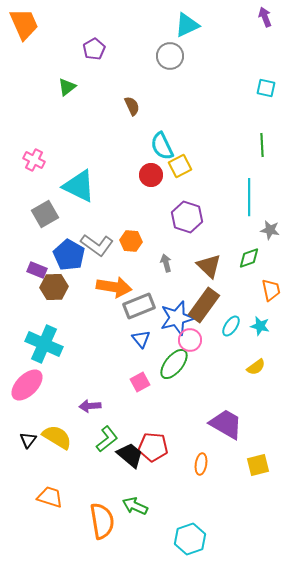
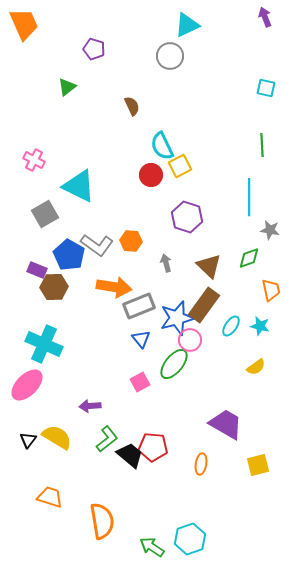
purple pentagon at (94, 49): rotated 25 degrees counterclockwise
green arrow at (135, 506): moved 17 px right, 41 px down; rotated 10 degrees clockwise
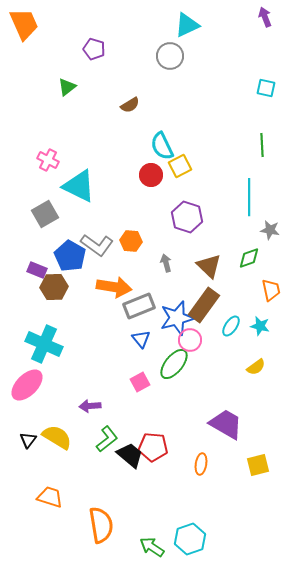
brown semicircle at (132, 106): moved 2 px left, 1 px up; rotated 84 degrees clockwise
pink cross at (34, 160): moved 14 px right
blue pentagon at (69, 255): moved 1 px right, 1 px down
orange semicircle at (102, 521): moved 1 px left, 4 px down
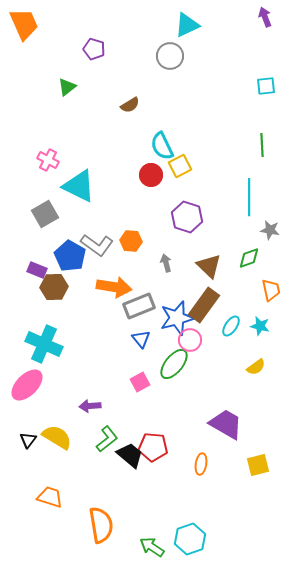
cyan square at (266, 88): moved 2 px up; rotated 18 degrees counterclockwise
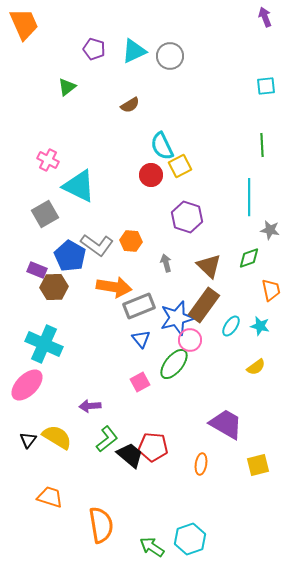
cyan triangle at (187, 25): moved 53 px left, 26 px down
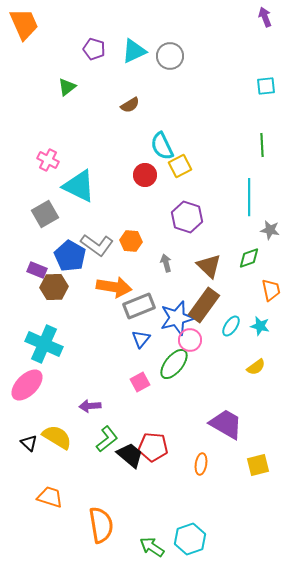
red circle at (151, 175): moved 6 px left
blue triangle at (141, 339): rotated 18 degrees clockwise
black triangle at (28, 440): moved 1 px right, 3 px down; rotated 24 degrees counterclockwise
